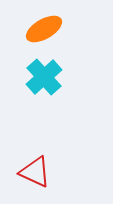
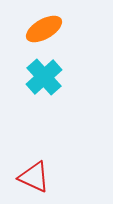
red triangle: moved 1 px left, 5 px down
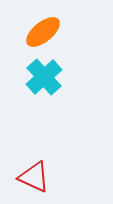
orange ellipse: moved 1 px left, 3 px down; rotated 9 degrees counterclockwise
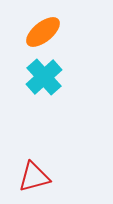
red triangle: rotated 40 degrees counterclockwise
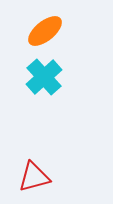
orange ellipse: moved 2 px right, 1 px up
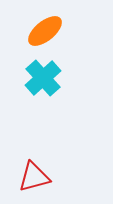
cyan cross: moved 1 px left, 1 px down
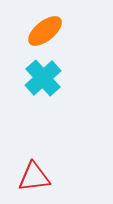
red triangle: rotated 8 degrees clockwise
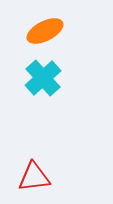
orange ellipse: rotated 12 degrees clockwise
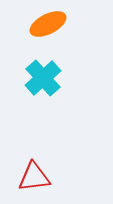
orange ellipse: moved 3 px right, 7 px up
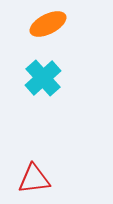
red triangle: moved 2 px down
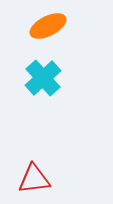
orange ellipse: moved 2 px down
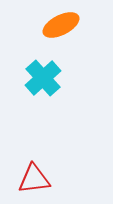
orange ellipse: moved 13 px right, 1 px up
